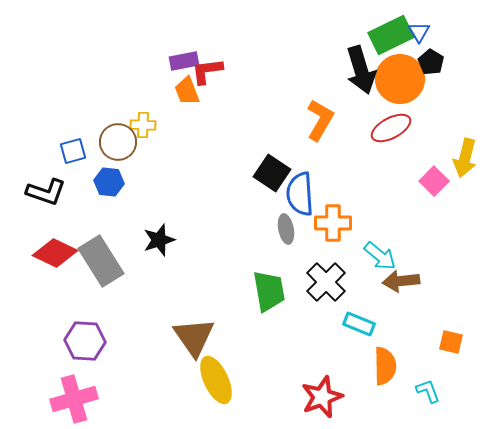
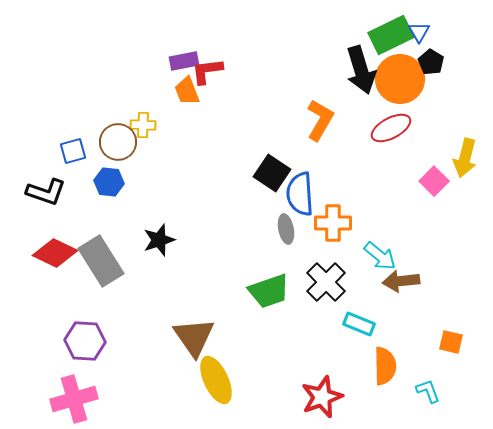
green trapezoid: rotated 81 degrees clockwise
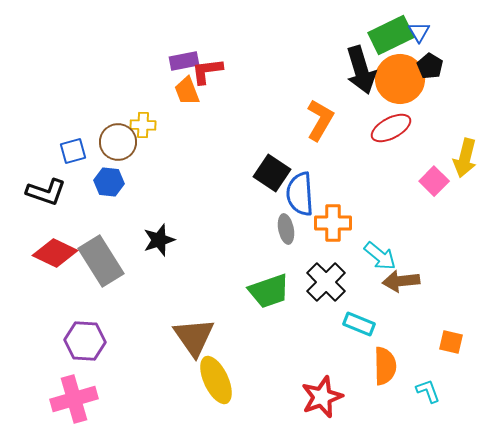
black pentagon: moved 1 px left, 4 px down
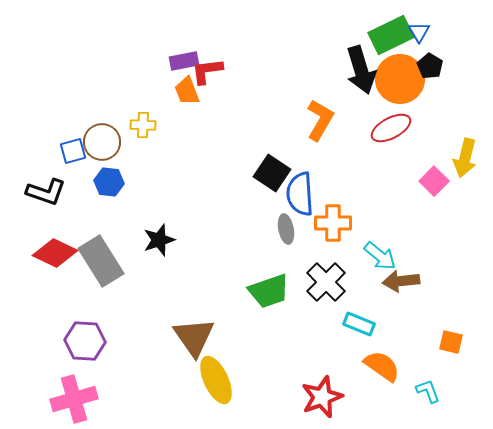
brown circle: moved 16 px left
orange semicircle: moved 3 px left; rotated 54 degrees counterclockwise
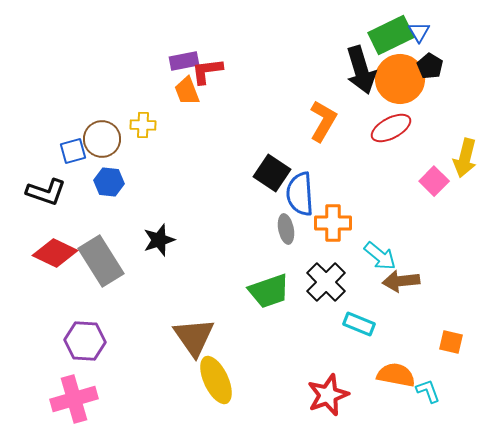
orange L-shape: moved 3 px right, 1 px down
brown circle: moved 3 px up
orange semicircle: moved 14 px right, 9 px down; rotated 24 degrees counterclockwise
red star: moved 6 px right, 2 px up
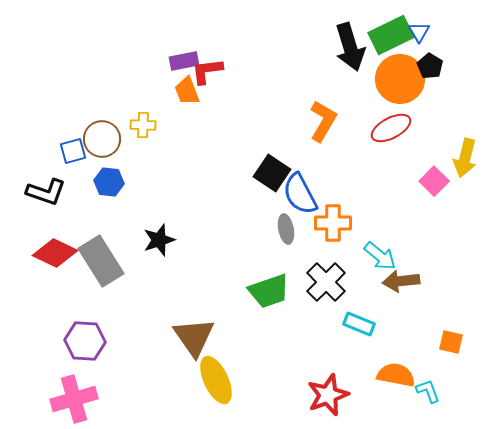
black arrow: moved 11 px left, 23 px up
blue semicircle: rotated 24 degrees counterclockwise
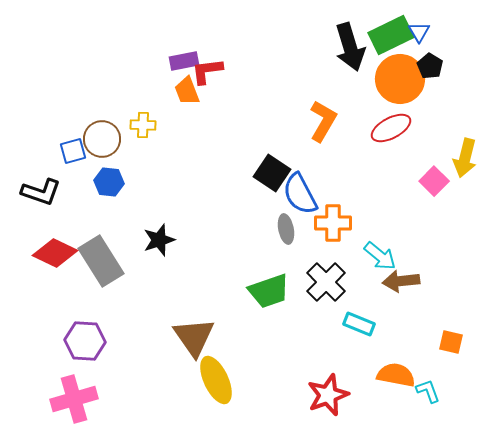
black L-shape: moved 5 px left
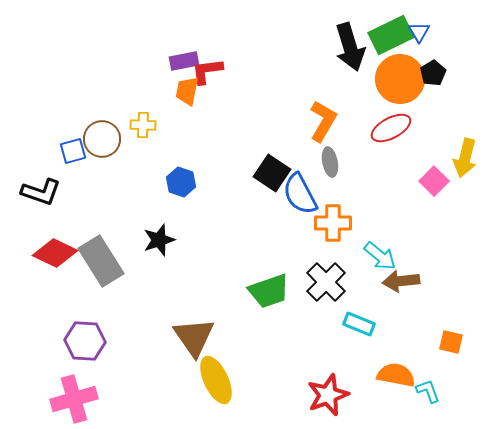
black pentagon: moved 3 px right, 7 px down; rotated 10 degrees clockwise
orange trapezoid: rotated 32 degrees clockwise
blue hexagon: moved 72 px right; rotated 12 degrees clockwise
gray ellipse: moved 44 px right, 67 px up
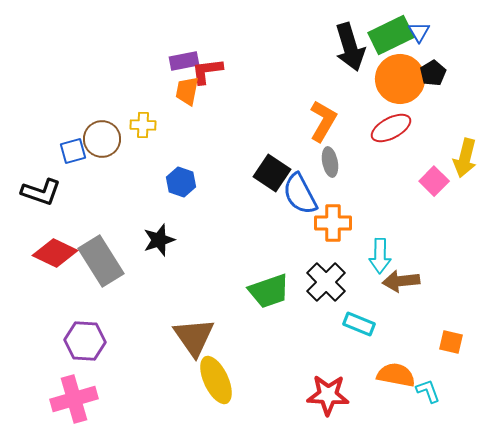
cyan arrow: rotated 52 degrees clockwise
red star: rotated 24 degrees clockwise
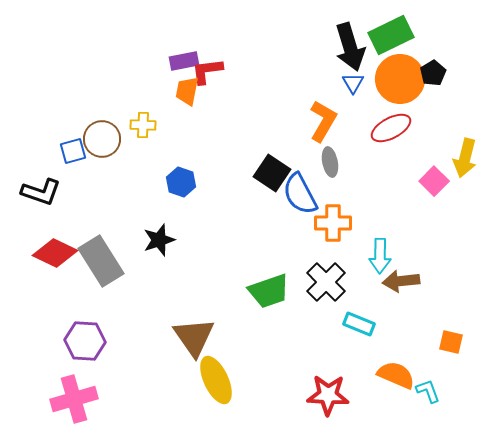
blue triangle: moved 66 px left, 51 px down
orange semicircle: rotated 12 degrees clockwise
